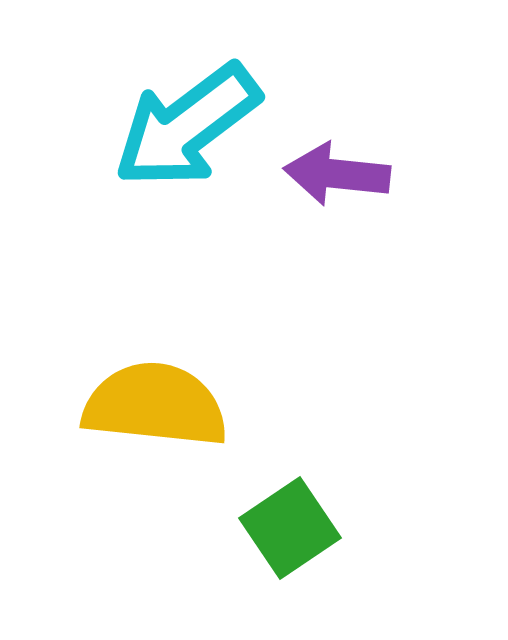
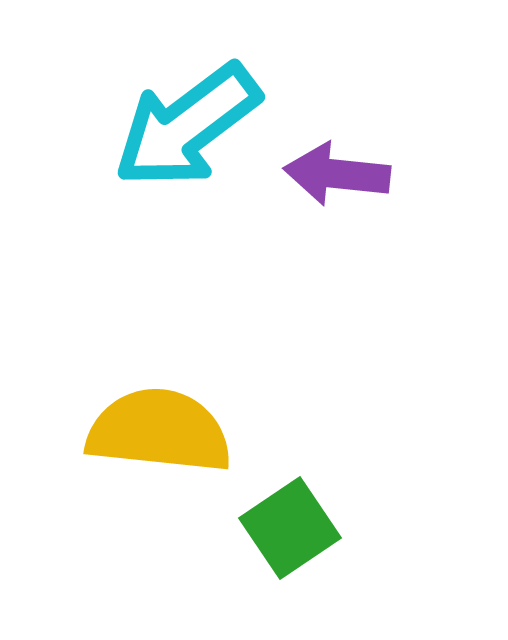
yellow semicircle: moved 4 px right, 26 px down
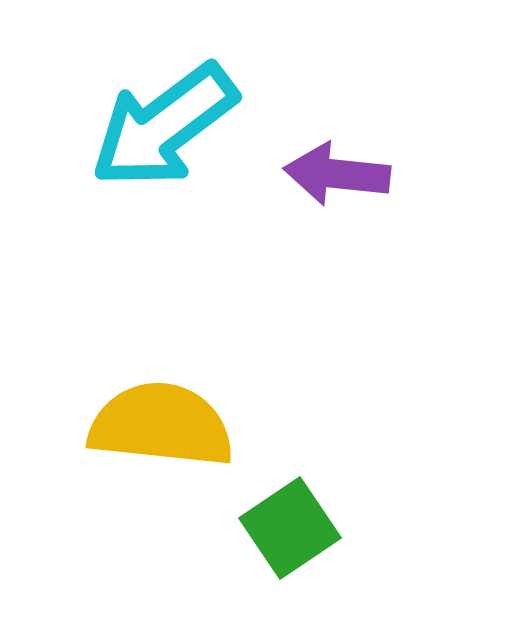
cyan arrow: moved 23 px left
yellow semicircle: moved 2 px right, 6 px up
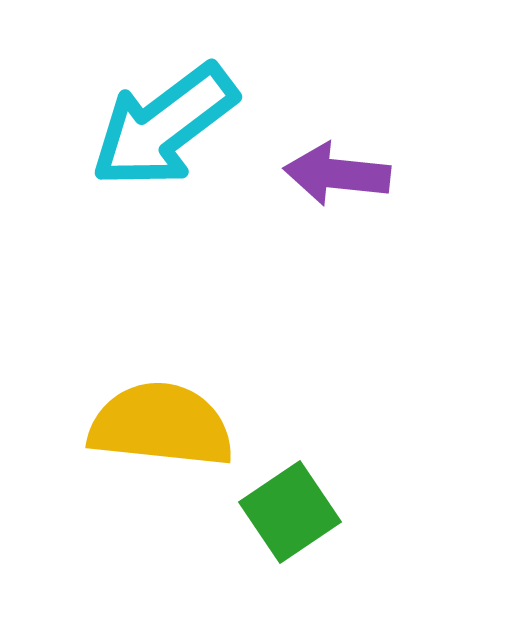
green square: moved 16 px up
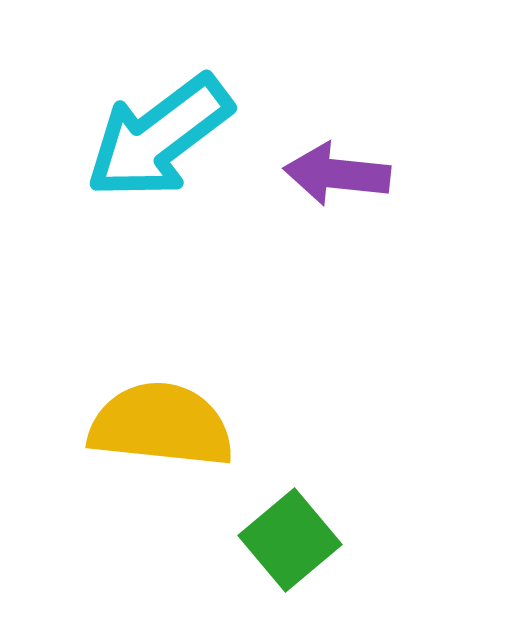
cyan arrow: moved 5 px left, 11 px down
green square: moved 28 px down; rotated 6 degrees counterclockwise
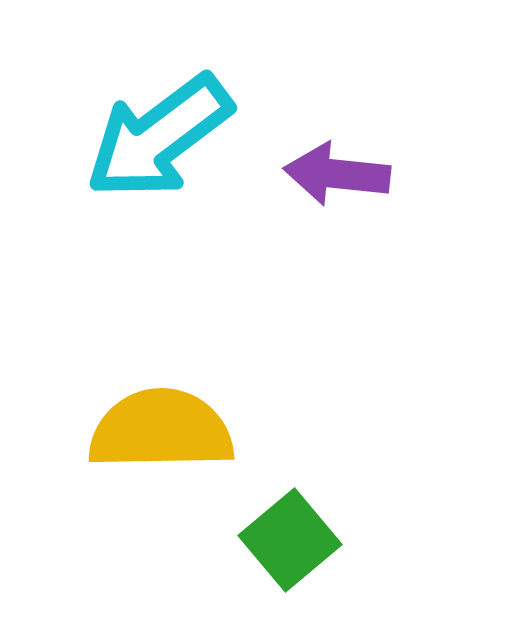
yellow semicircle: moved 5 px down; rotated 7 degrees counterclockwise
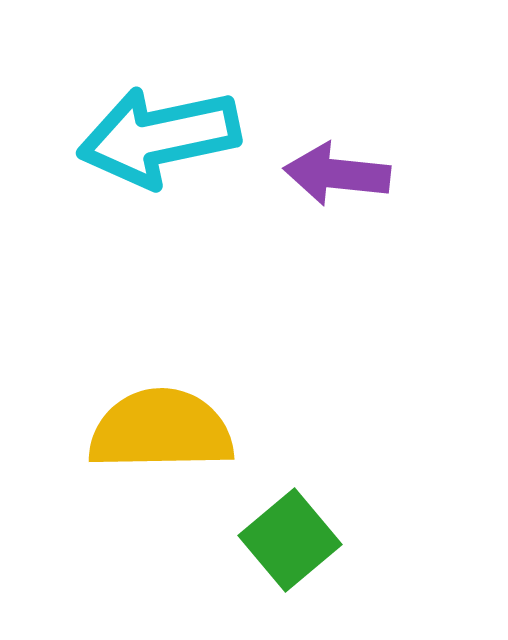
cyan arrow: rotated 25 degrees clockwise
